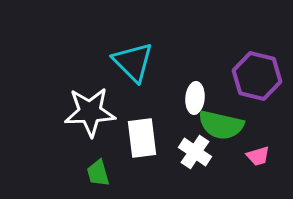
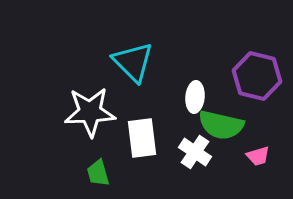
white ellipse: moved 1 px up
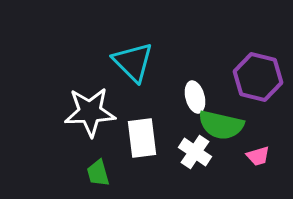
purple hexagon: moved 1 px right, 1 px down
white ellipse: rotated 20 degrees counterclockwise
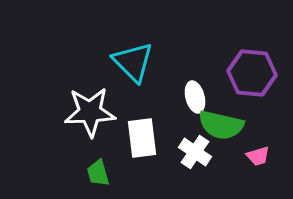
purple hexagon: moved 6 px left, 4 px up; rotated 9 degrees counterclockwise
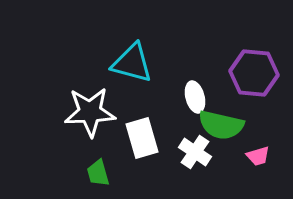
cyan triangle: moved 1 px left, 1 px down; rotated 30 degrees counterclockwise
purple hexagon: moved 2 px right
white rectangle: rotated 9 degrees counterclockwise
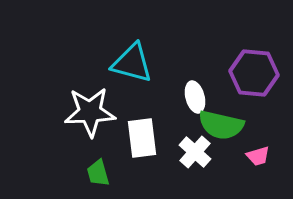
white rectangle: rotated 9 degrees clockwise
white cross: rotated 8 degrees clockwise
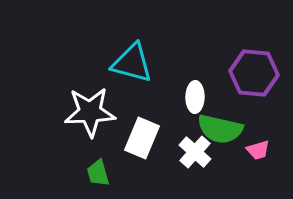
white ellipse: rotated 16 degrees clockwise
green semicircle: moved 1 px left, 4 px down
white rectangle: rotated 30 degrees clockwise
pink trapezoid: moved 6 px up
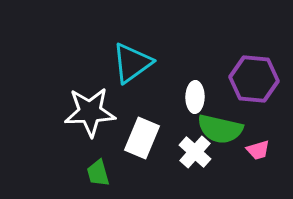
cyan triangle: rotated 51 degrees counterclockwise
purple hexagon: moved 6 px down
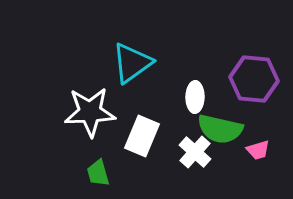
white rectangle: moved 2 px up
